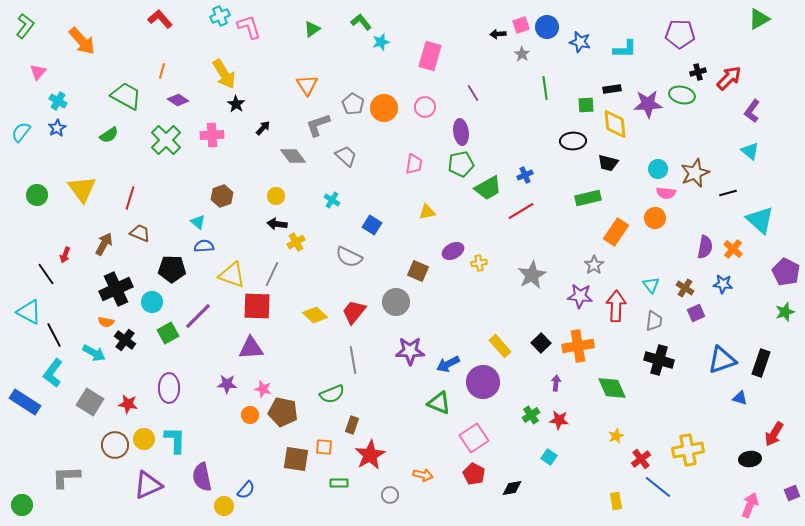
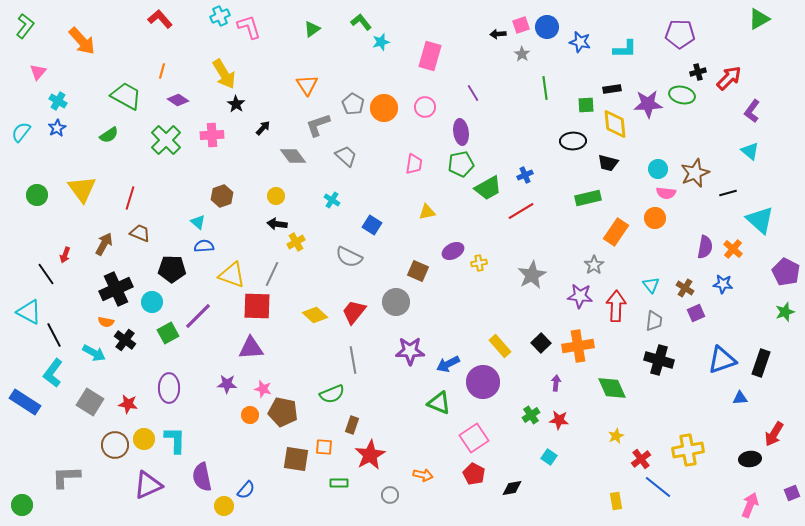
blue triangle at (740, 398): rotated 21 degrees counterclockwise
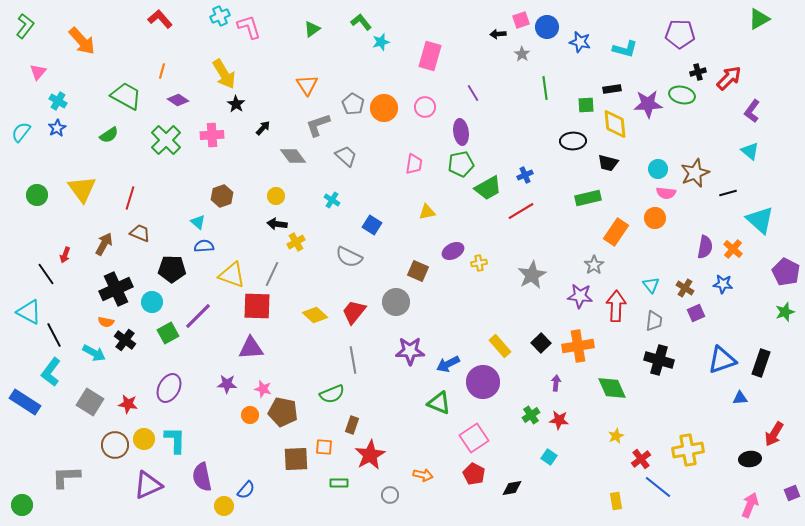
pink square at (521, 25): moved 5 px up
cyan L-shape at (625, 49): rotated 15 degrees clockwise
cyan L-shape at (53, 373): moved 2 px left, 1 px up
purple ellipse at (169, 388): rotated 28 degrees clockwise
brown square at (296, 459): rotated 12 degrees counterclockwise
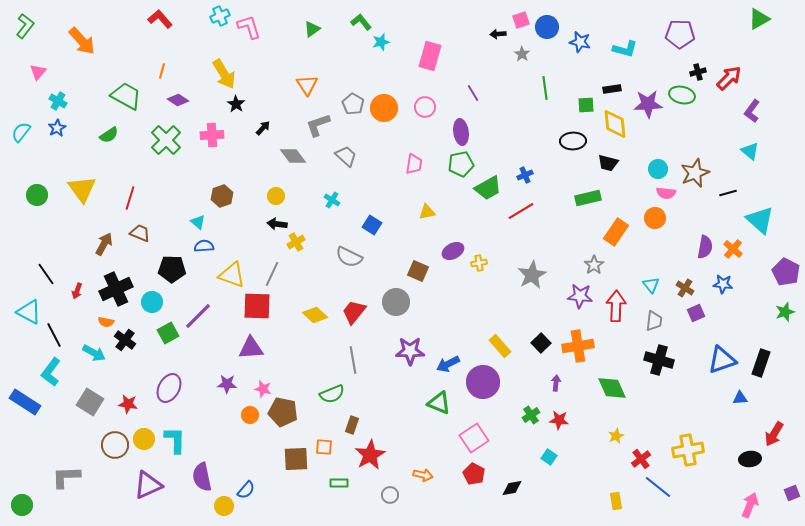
red arrow at (65, 255): moved 12 px right, 36 px down
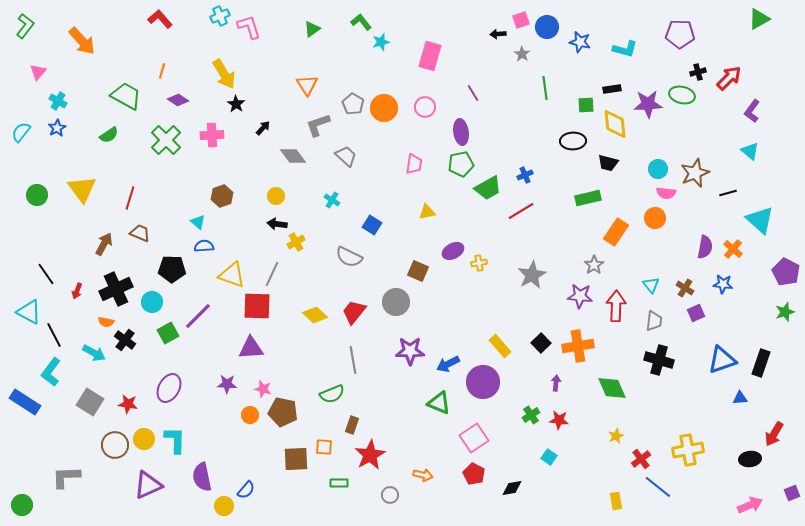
pink arrow at (750, 505): rotated 45 degrees clockwise
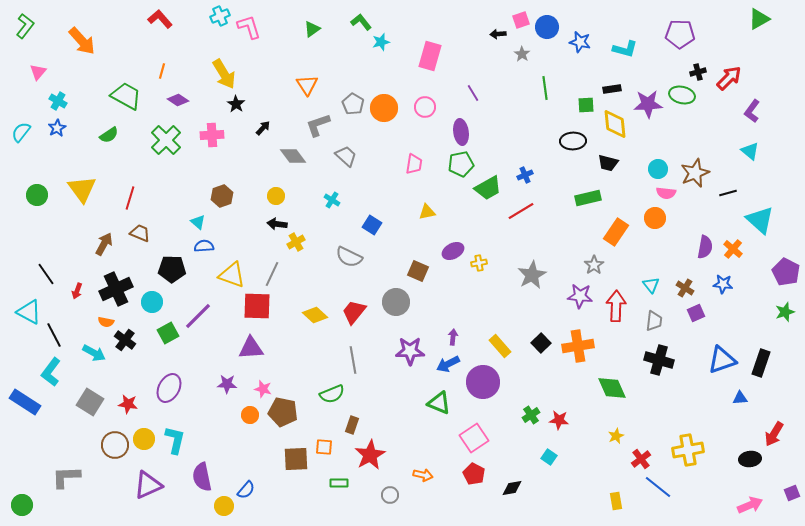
purple arrow at (556, 383): moved 103 px left, 46 px up
cyan L-shape at (175, 440): rotated 12 degrees clockwise
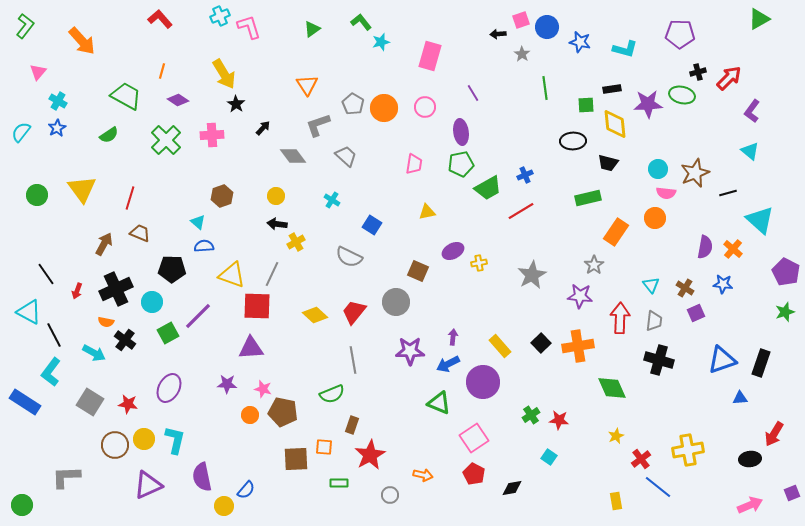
red arrow at (616, 306): moved 4 px right, 12 px down
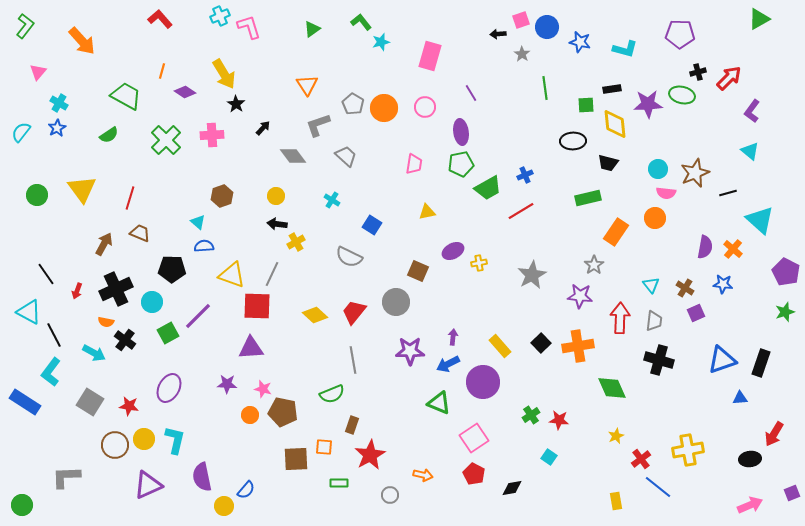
purple line at (473, 93): moved 2 px left
purple diamond at (178, 100): moved 7 px right, 8 px up
cyan cross at (58, 101): moved 1 px right, 2 px down
red star at (128, 404): moved 1 px right, 2 px down
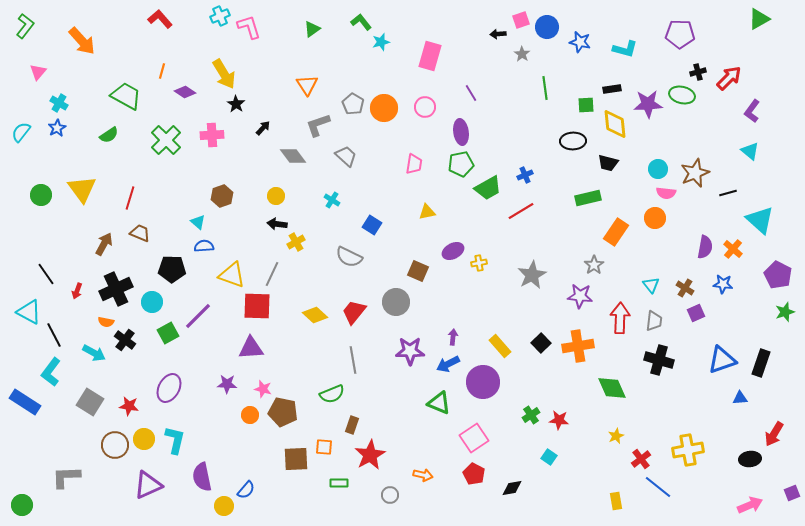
green circle at (37, 195): moved 4 px right
purple pentagon at (786, 272): moved 8 px left, 3 px down
